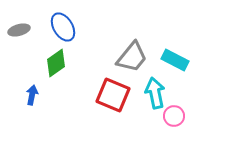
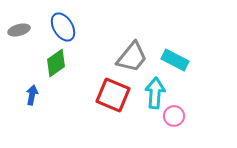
cyan arrow: rotated 16 degrees clockwise
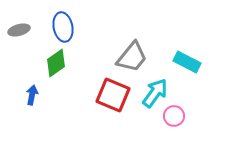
blue ellipse: rotated 20 degrees clockwise
cyan rectangle: moved 12 px right, 2 px down
cyan arrow: rotated 32 degrees clockwise
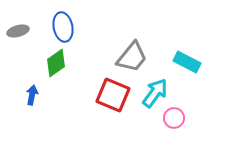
gray ellipse: moved 1 px left, 1 px down
pink circle: moved 2 px down
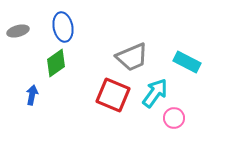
gray trapezoid: rotated 28 degrees clockwise
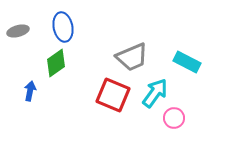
blue arrow: moved 2 px left, 4 px up
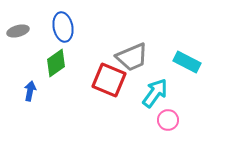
red square: moved 4 px left, 15 px up
pink circle: moved 6 px left, 2 px down
